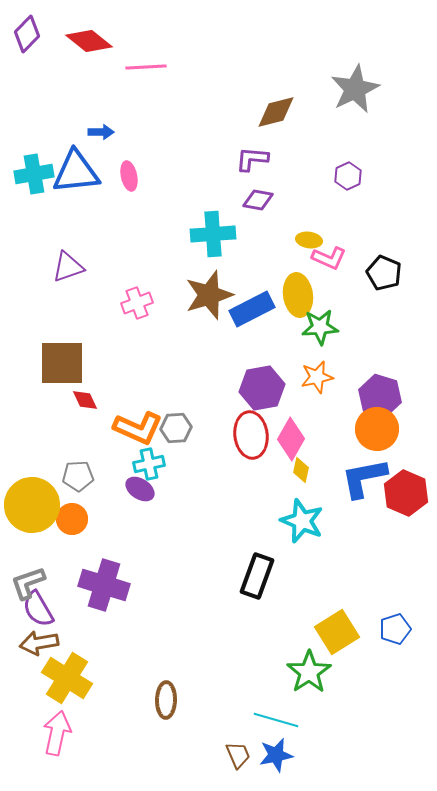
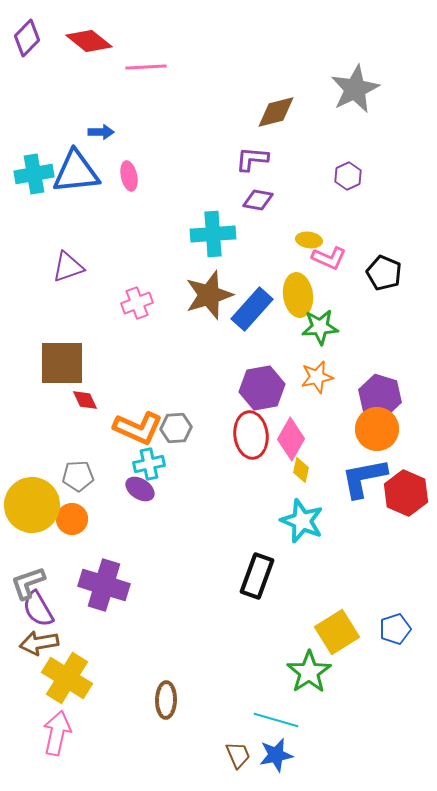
purple diamond at (27, 34): moved 4 px down
blue rectangle at (252, 309): rotated 21 degrees counterclockwise
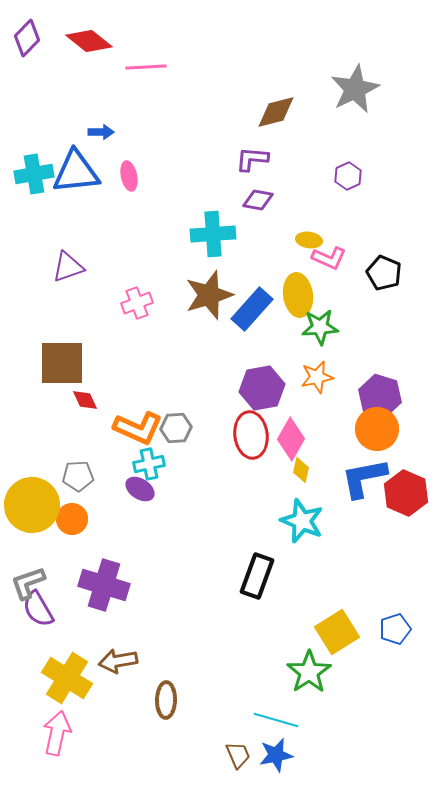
brown arrow at (39, 643): moved 79 px right, 18 px down
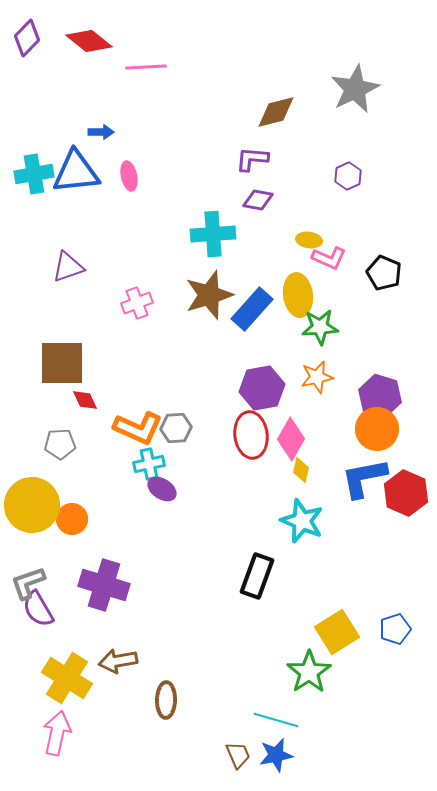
gray pentagon at (78, 476): moved 18 px left, 32 px up
purple ellipse at (140, 489): moved 22 px right
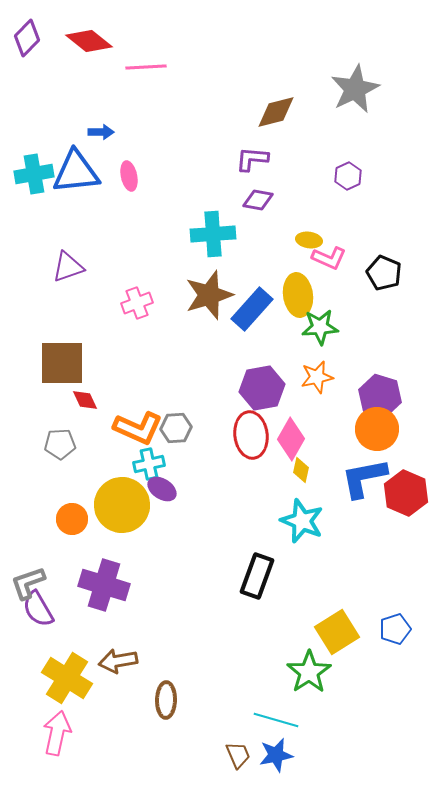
yellow circle at (32, 505): moved 90 px right
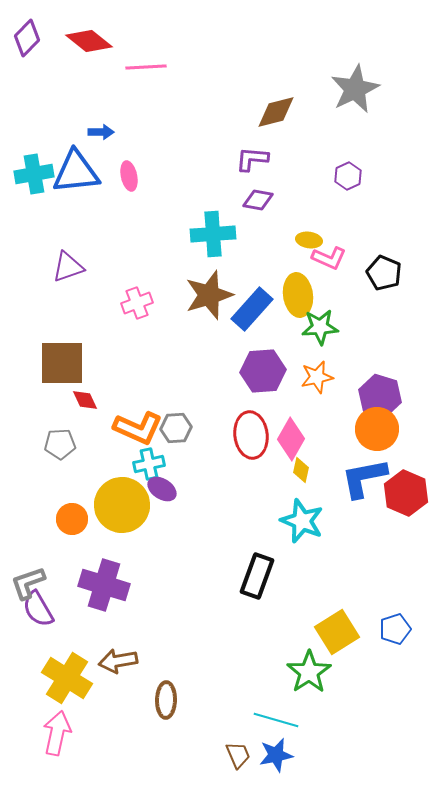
purple hexagon at (262, 388): moved 1 px right, 17 px up; rotated 6 degrees clockwise
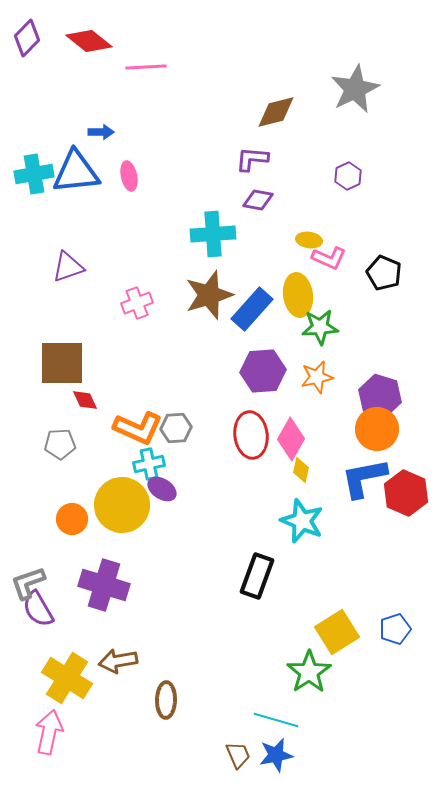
pink arrow at (57, 733): moved 8 px left, 1 px up
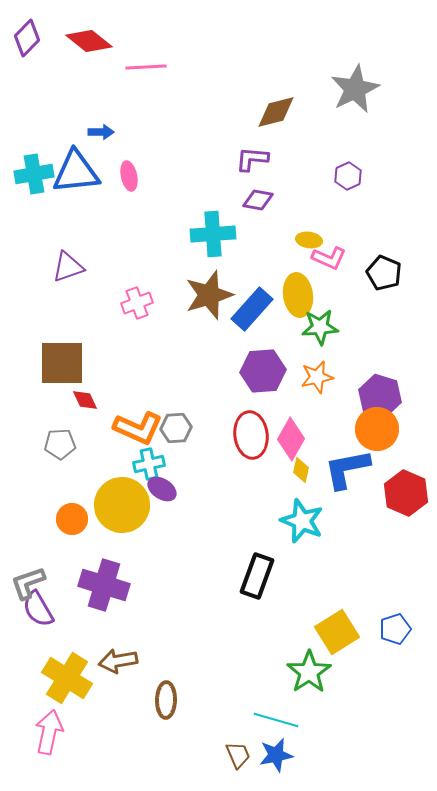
blue L-shape at (364, 478): moved 17 px left, 9 px up
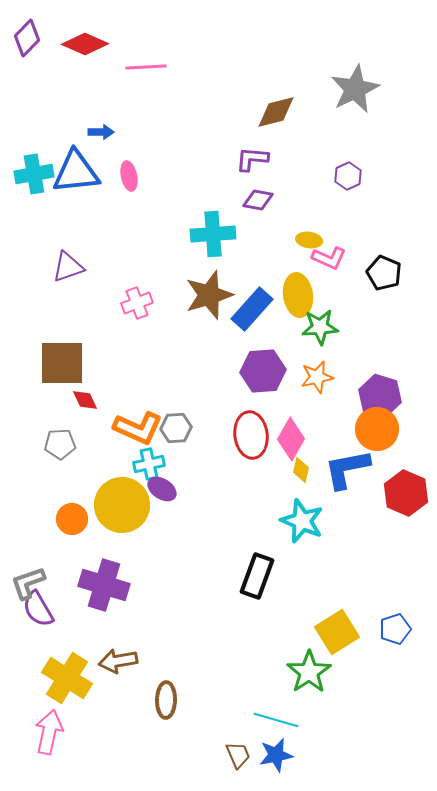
red diamond at (89, 41): moved 4 px left, 3 px down; rotated 15 degrees counterclockwise
